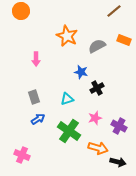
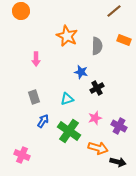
gray semicircle: rotated 120 degrees clockwise
blue arrow: moved 5 px right, 2 px down; rotated 24 degrees counterclockwise
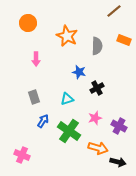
orange circle: moved 7 px right, 12 px down
blue star: moved 2 px left
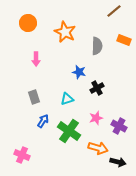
orange star: moved 2 px left, 4 px up
pink star: moved 1 px right
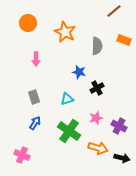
blue arrow: moved 8 px left, 2 px down
black arrow: moved 4 px right, 4 px up
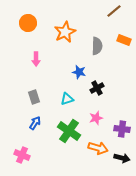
orange star: rotated 20 degrees clockwise
purple cross: moved 3 px right, 3 px down; rotated 21 degrees counterclockwise
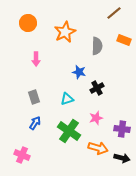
brown line: moved 2 px down
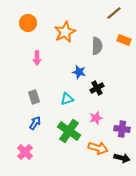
pink arrow: moved 1 px right, 1 px up
pink cross: moved 3 px right, 3 px up; rotated 21 degrees clockwise
